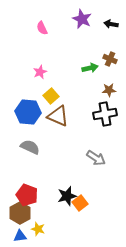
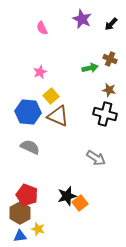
black arrow: rotated 56 degrees counterclockwise
brown star: rotated 16 degrees clockwise
black cross: rotated 25 degrees clockwise
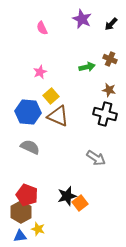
green arrow: moved 3 px left, 1 px up
brown hexagon: moved 1 px right, 1 px up
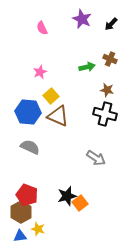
brown star: moved 2 px left
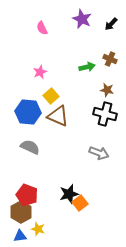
gray arrow: moved 3 px right, 5 px up; rotated 12 degrees counterclockwise
black star: moved 2 px right, 2 px up
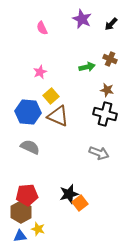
red pentagon: rotated 25 degrees counterclockwise
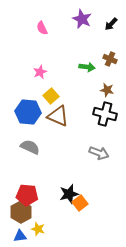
green arrow: rotated 21 degrees clockwise
red pentagon: rotated 10 degrees clockwise
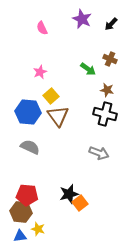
green arrow: moved 1 px right, 2 px down; rotated 28 degrees clockwise
brown triangle: rotated 30 degrees clockwise
brown hexagon: rotated 25 degrees counterclockwise
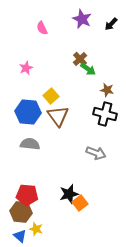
brown cross: moved 30 px left; rotated 24 degrees clockwise
pink star: moved 14 px left, 4 px up
gray semicircle: moved 3 px up; rotated 18 degrees counterclockwise
gray arrow: moved 3 px left
yellow star: moved 2 px left
blue triangle: rotated 48 degrees clockwise
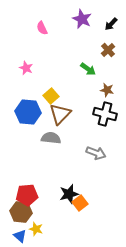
brown cross: moved 28 px right, 9 px up
pink star: rotated 24 degrees counterclockwise
brown triangle: moved 2 px right, 2 px up; rotated 20 degrees clockwise
gray semicircle: moved 21 px right, 6 px up
red pentagon: rotated 10 degrees counterclockwise
